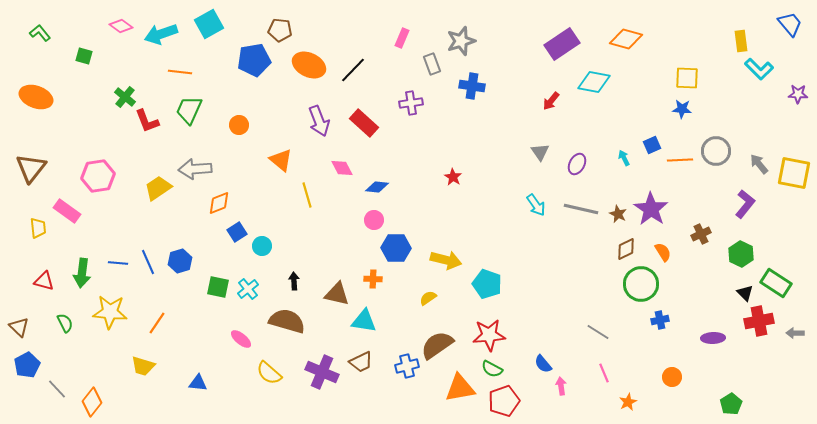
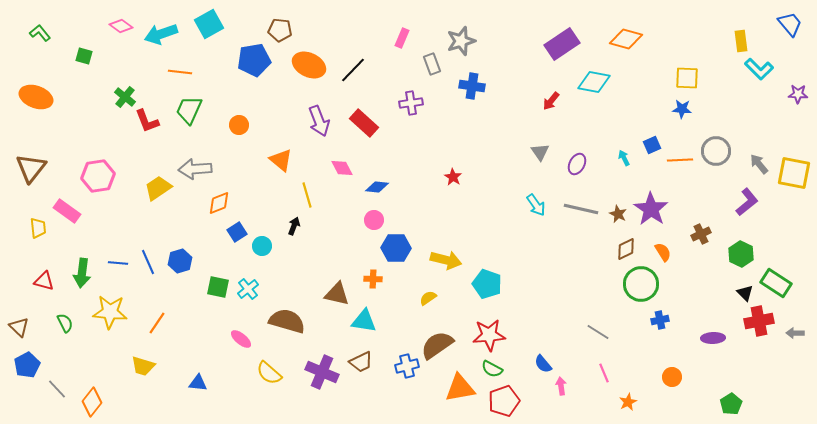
purple L-shape at (745, 204): moved 2 px right, 2 px up; rotated 12 degrees clockwise
black arrow at (294, 281): moved 55 px up; rotated 24 degrees clockwise
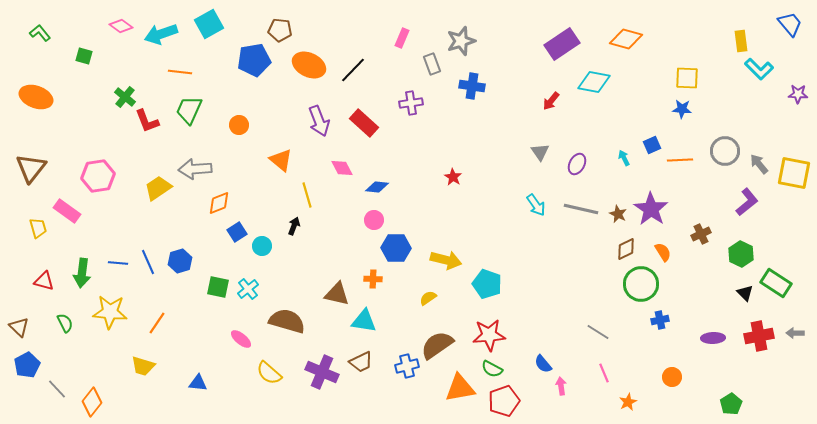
gray circle at (716, 151): moved 9 px right
yellow trapezoid at (38, 228): rotated 10 degrees counterclockwise
red cross at (759, 321): moved 15 px down
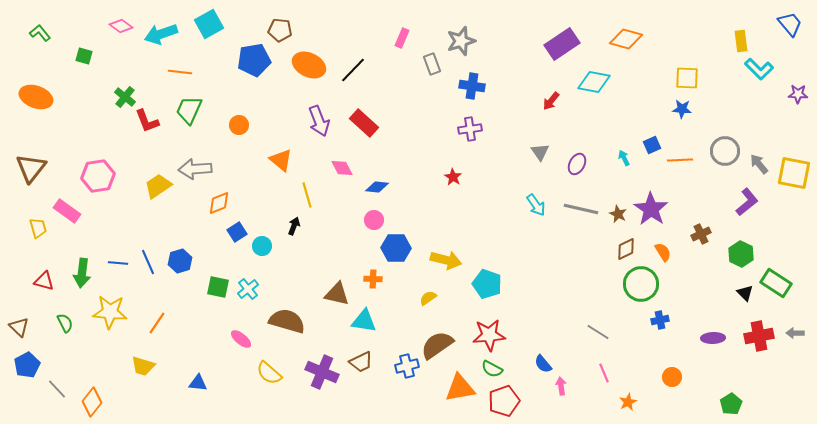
purple cross at (411, 103): moved 59 px right, 26 px down
yellow trapezoid at (158, 188): moved 2 px up
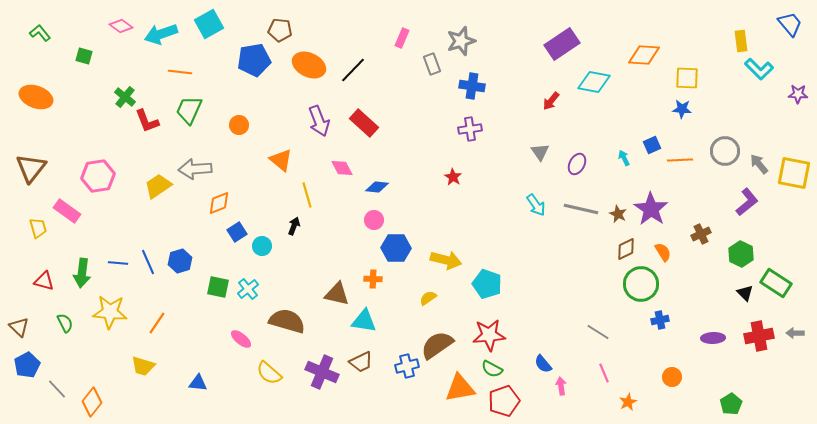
orange diamond at (626, 39): moved 18 px right, 16 px down; rotated 12 degrees counterclockwise
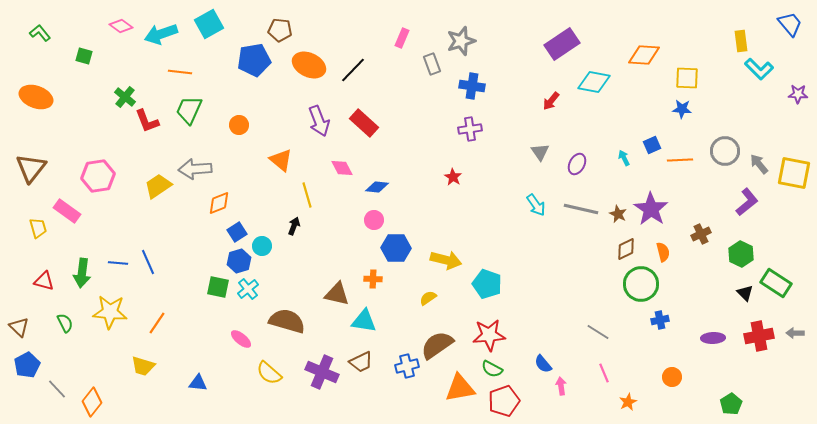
orange semicircle at (663, 252): rotated 18 degrees clockwise
blue hexagon at (180, 261): moved 59 px right
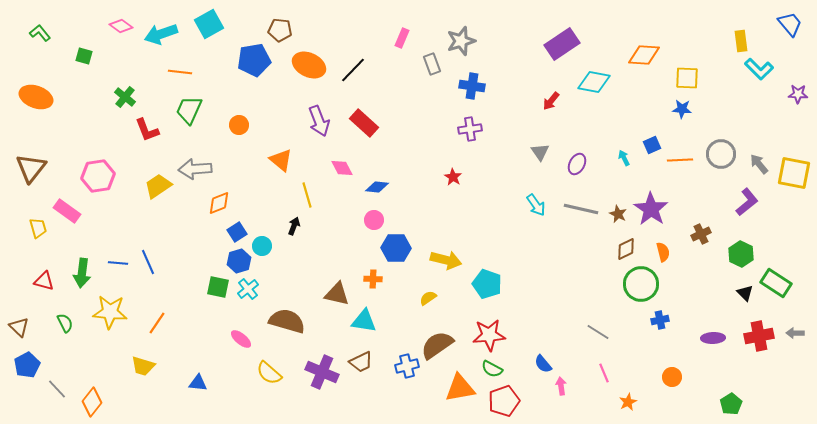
red L-shape at (147, 121): moved 9 px down
gray circle at (725, 151): moved 4 px left, 3 px down
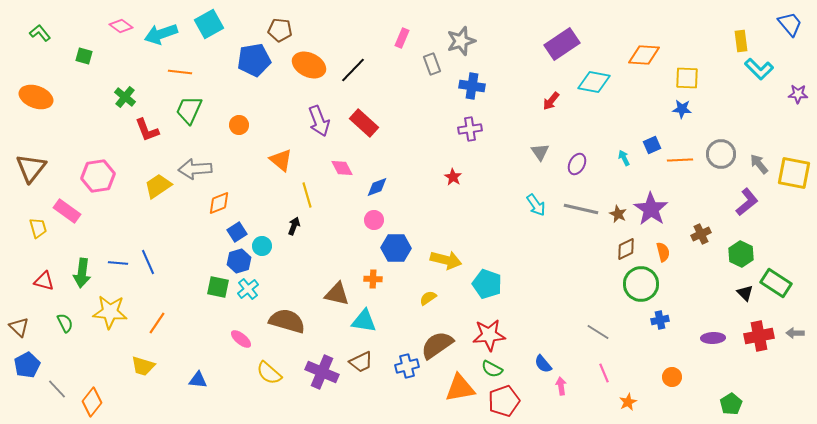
blue diamond at (377, 187): rotated 25 degrees counterclockwise
blue triangle at (198, 383): moved 3 px up
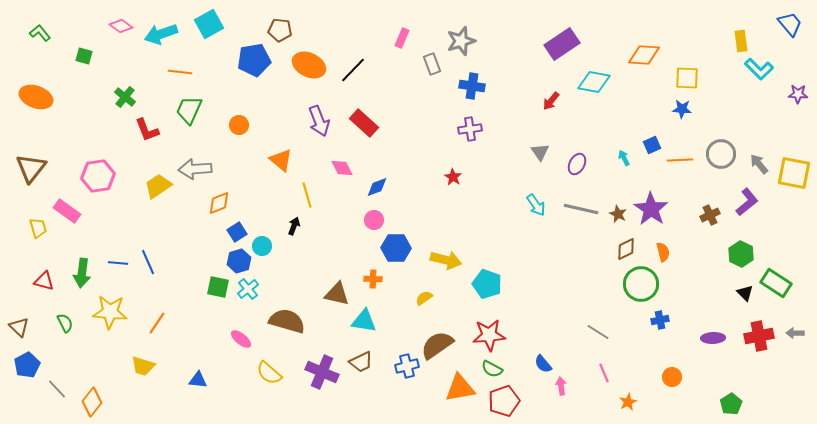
brown cross at (701, 234): moved 9 px right, 19 px up
yellow semicircle at (428, 298): moved 4 px left
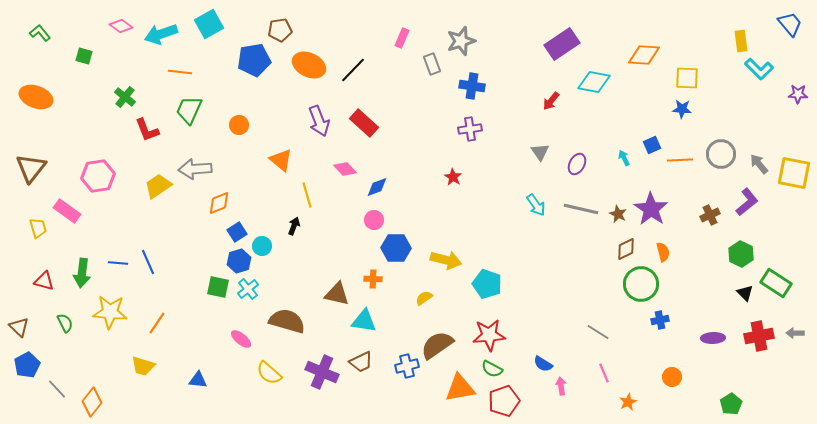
brown pentagon at (280, 30): rotated 15 degrees counterclockwise
pink diamond at (342, 168): moved 3 px right, 1 px down; rotated 15 degrees counterclockwise
blue semicircle at (543, 364): rotated 18 degrees counterclockwise
